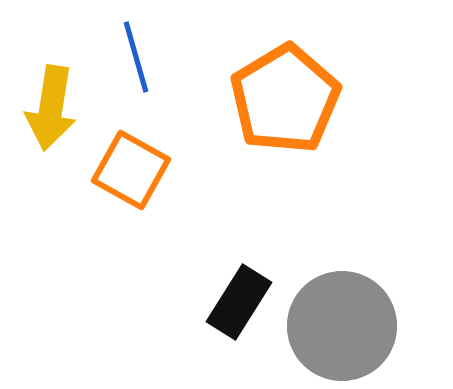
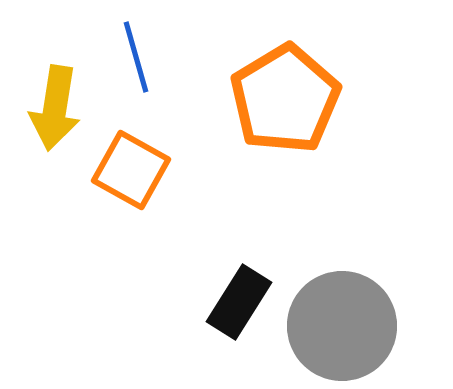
yellow arrow: moved 4 px right
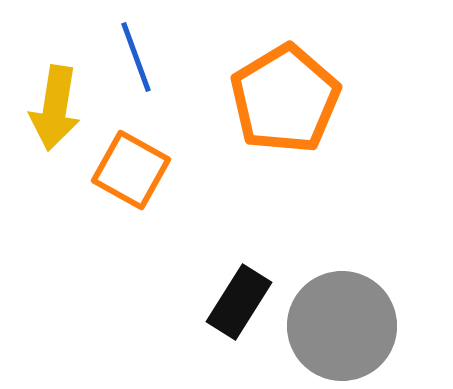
blue line: rotated 4 degrees counterclockwise
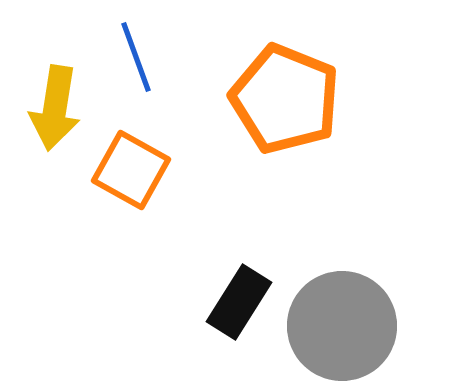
orange pentagon: rotated 19 degrees counterclockwise
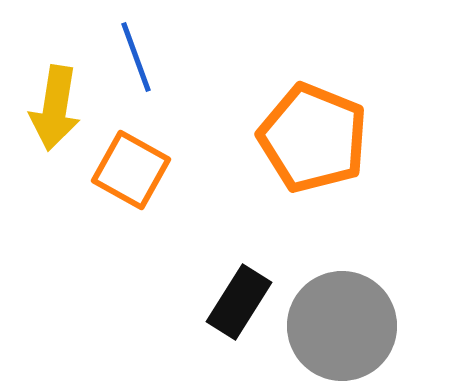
orange pentagon: moved 28 px right, 39 px down
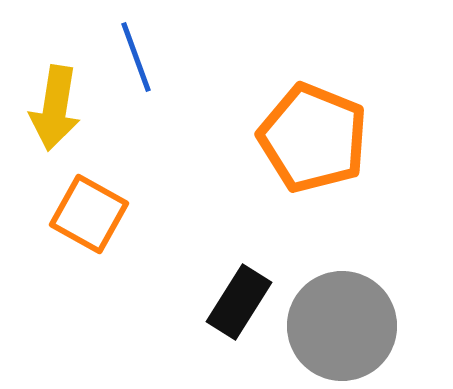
orange square: moved 42 px left, 44 px down
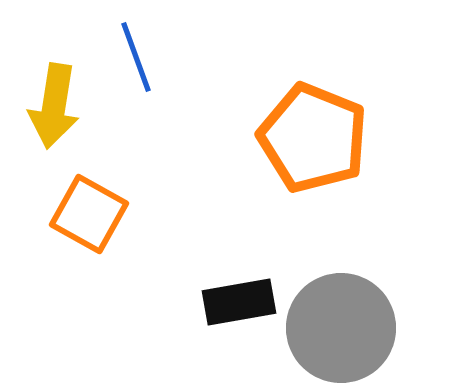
yellow arrow: moved 1 px left, 2 px up
black rectangle: rotated 48 degrees clockwise
gray circle: moved 1 px left, 2 px down
